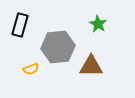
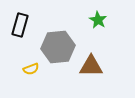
green star: moved 4 px up
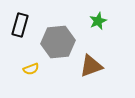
green star: moved 1 px down; rotated 18 degrees clockwise
gray hexagon: moved 5 px up
brown triangle: rotated 20 degrees counterclockwise
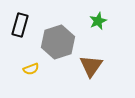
gray hexagon: rotated 12 degrees counterclockwise
brown triangle: rotated 35 degrees counterclockwise
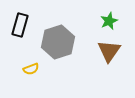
green star: moved 11 px right
brown triangle: moved 18 px right, 15 px up
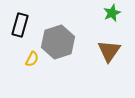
green star: moved 3 px right, 8 px up
yellow semicircle: moved 1 px right, 10 px up; rotated 42 degrees counterclockwise
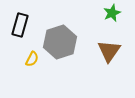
gray hexagon: moved 2 px right
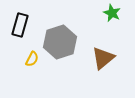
green star: rotated 24 degrees counterclockwise
brown triangle: moved 6 px left, 7 px down; rotated 15 degrees clockwise
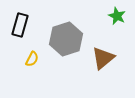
green star: moved 5 px right, 3 px down
gray hexagon: moved 6 px right, 3 px up
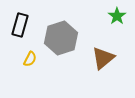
green star: rotated 12 degrees clockwise
gray hexagon: moved 5 px left, 1 px up
yellow semicircle: moved 2 px left
